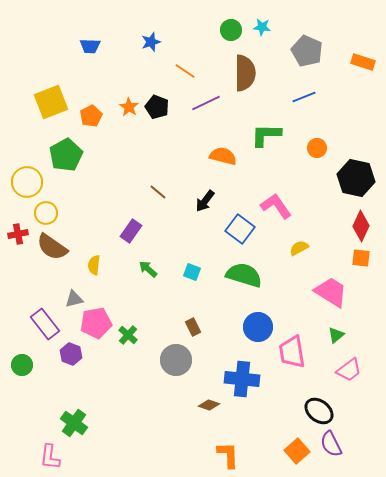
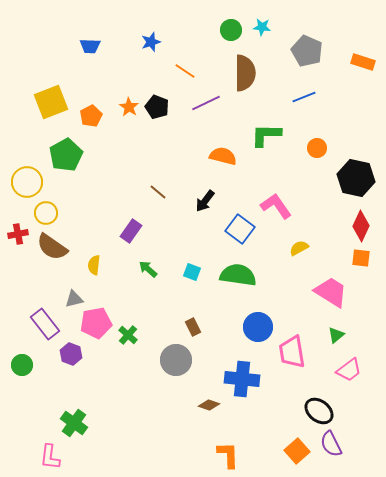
green semicircle at (244, 275): moved 6 px left; rotated 9 degrees counterclockwise
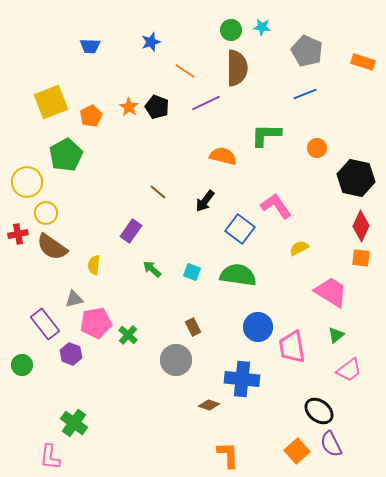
brown semicircle at (245, 73): moved 8 px left, 5 px up
blue line at (304, 97): moved 1 px right, 3 px up
green arrow at (148, 269): moved 4 px right
pink trapezoid at (292, 352): moved 5 px up
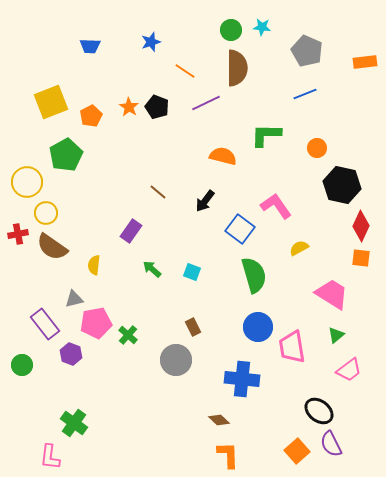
orange rectangle at (363, 62): moved 2 px right; rotated 25 degrees counterclockwise
black hexagon at (356, 178): moved 14 px left, 7 px down
green semicircle at (238, 275): moved 16 px right; rotated 66 degrees clockwise
pink trapezoid at (331, 292): moved 1 px right, 2 px down
brown diamond at (209, 405): moved 10 px right, 15 px down; rotated 25 degrees clockwise
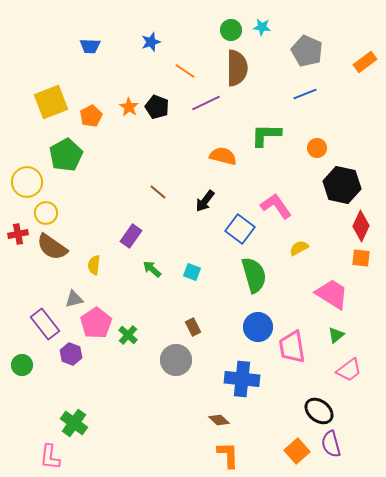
orange rectangle at (365, 62): rotated 30 degrees counterclockwise
purple rectangle at (131, 231): moved 5 px down
pink pentagon at (96, 323): rotated 24 degrees counterclockwise
purple semicircle at (331, 444): rotated 12 degrees clockwise
